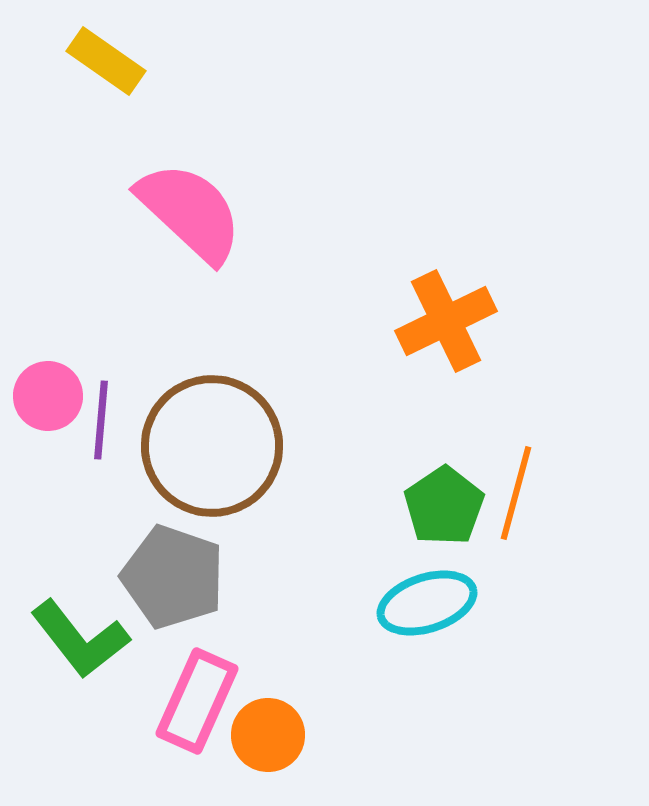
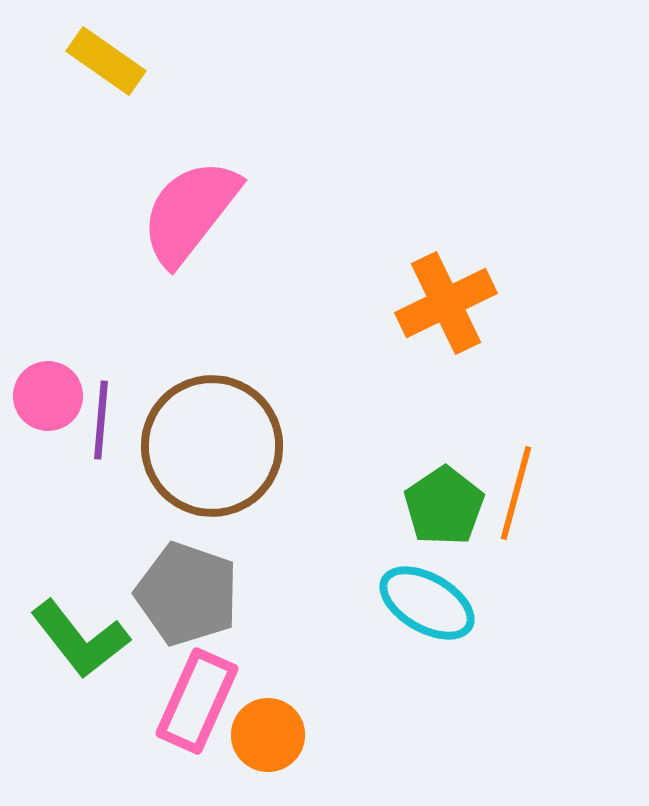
pink semicircle: rotated 95 degrees counterclockwise
orange cross: moved 18 px up
gray pentagon: moved 14 px right, 17 px down
cyan ellipse: rotated 48 degrees clockwise
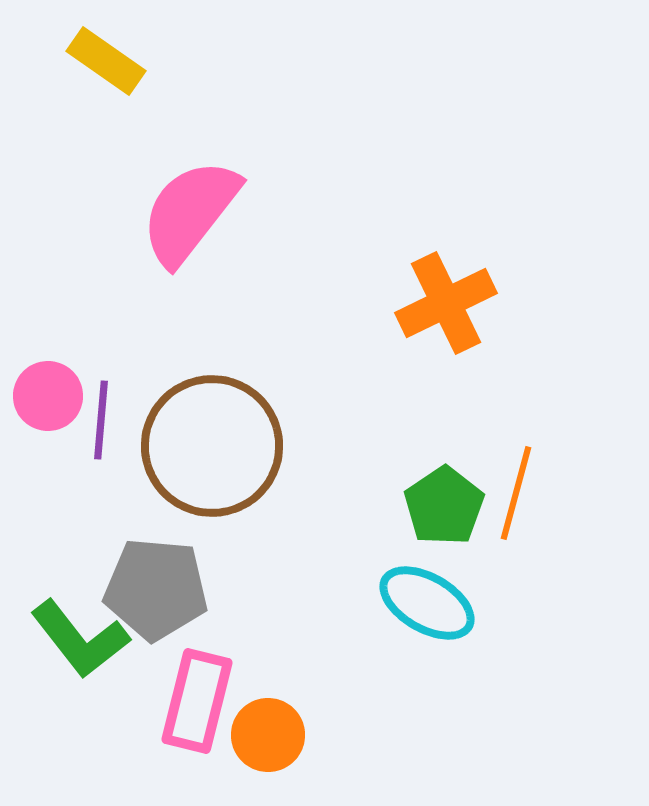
gray pentagon: moved 31 px left, 5 px up; rotated 14 degrees counterclockwise
pink rectangle: rotated 10 degrees counterclockwise
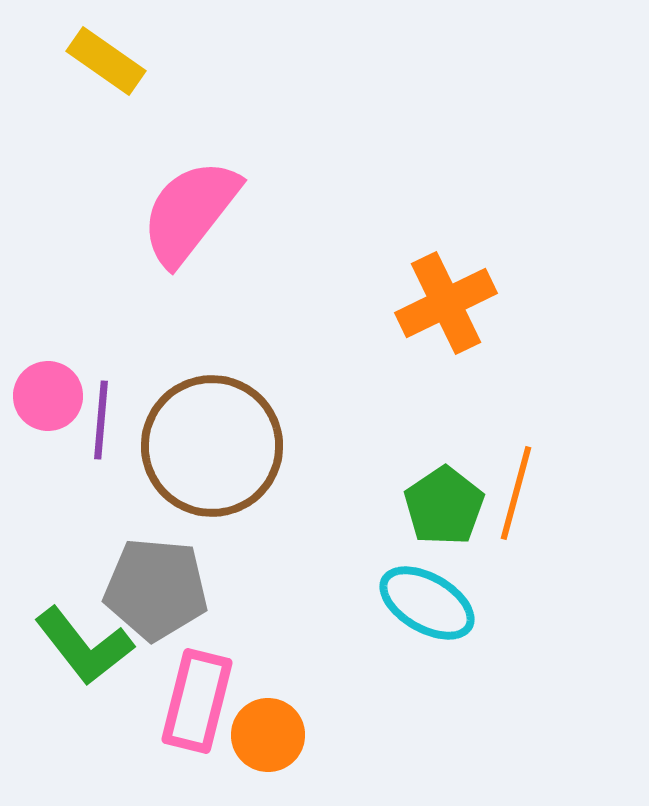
green L-shape: moved 4 px right, 7 px down
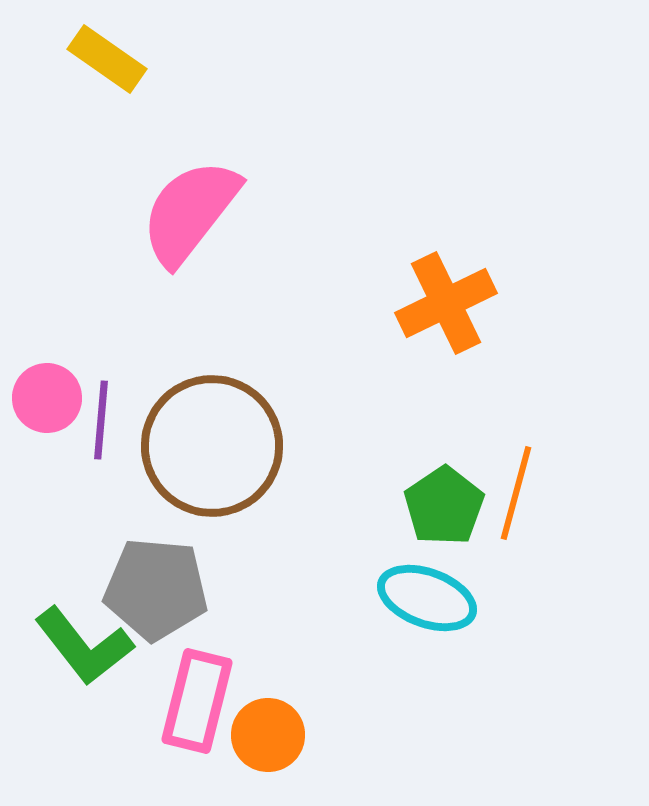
yellow rectangle: moved 1 px right, 2 px up
pink circle: moved 1 px left, 2 px down
cyan ellipse: moved 5 px up; rotated 10 degrees counterclockwise
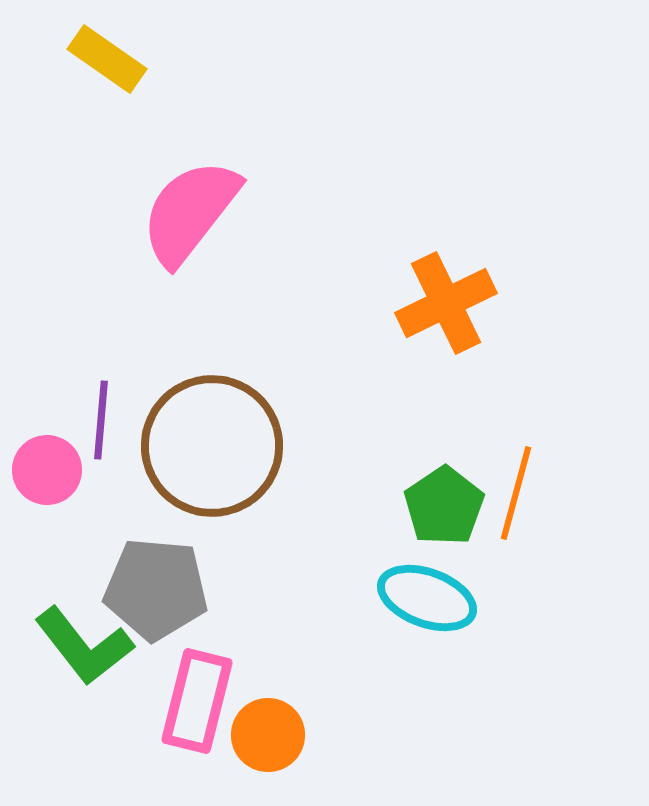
pink circle: moved 72 px down
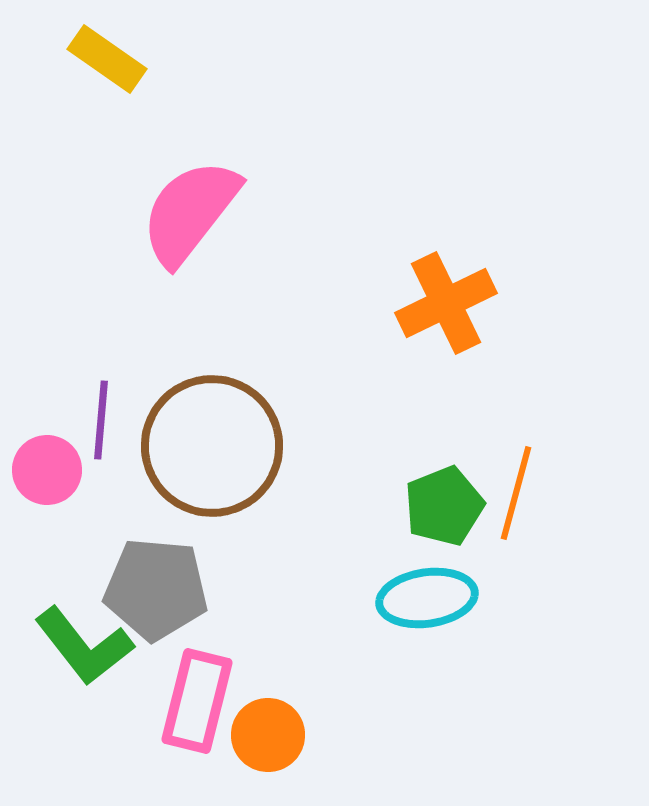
green pentagon: rotated 12 degrees clockwise
cyan ellipse: rotated 28 degrees counterclockwise
